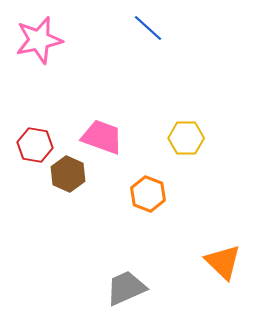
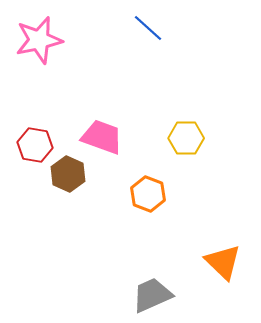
gray trapezoid: moved 26 px right, 7 px down
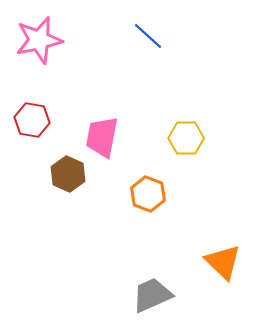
blue line: moved 8 px down
pink trapezoid: rotated 99 degrees counterclockwise
red hexagon: moved 3 px left, 25 px up
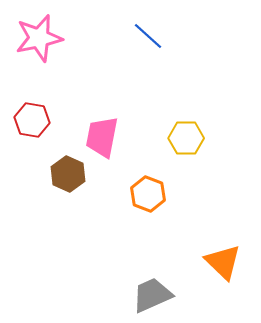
pink star: moved 2 px up
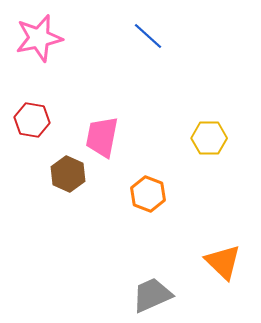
yellow hexagon: moved 23 px right
